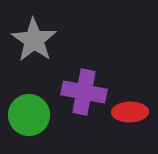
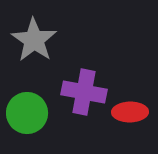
green circle: moved 2 px left, 2 px up
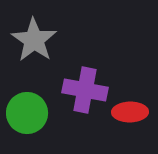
purple cross: moved 1 px right, 2 px up
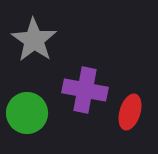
red ellipse: rotated 72 degrees counterclockwise
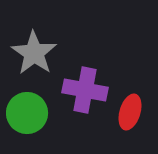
gray star: moved 13 px down
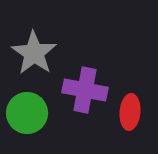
red ellipse: rotated 12 degrees counterclockwise
